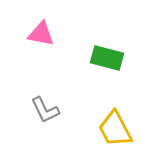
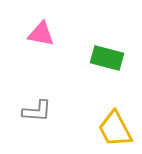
gray L-shape: moved 8 px left, 1 px down; rotated 60 degrees counterclockwise
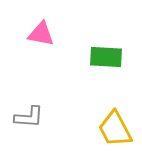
green rectangle: moved 1 px left, 1 px up; rotated 12 degrees counterclockwise
gray L-shape: moved 8 px left, 6 px down
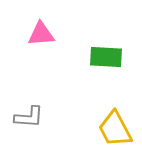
pink triangle: rotated 16 degrees counterclockwise
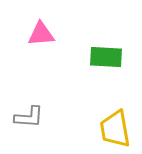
yellow trapezoid: rotated 18 degrees clockwise
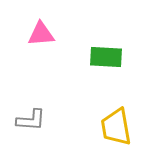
gray L-shape: moved 2 px right, 3 px down
yellow trapezoid: moved 1 px right, 2 px up
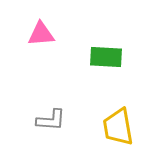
gray L-shape: moved 20 px right
yellow trapezoid: moved 2 px right
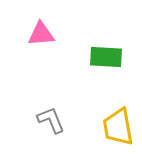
gray L-shape: rotated 116 degrees counterclockwise
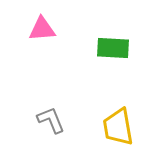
pink triangle: moved 1 px right, 5 px up
green rectangle: moved 7 px right, 9 px up
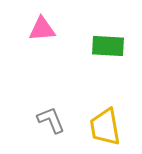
green rectangle: moved 5 px left, 2 px up
yellow trapezoid: moved 13 px left
